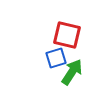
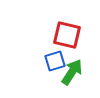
blue square: moved 1 px left, 3 px down
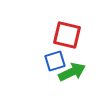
green arrow: rotated 32 degrees clockwise
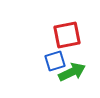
red square: rotated 24 degrees counterclockwise
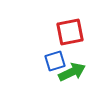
red square: moved 3 px right, 3 px up
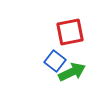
blue square: rotated 35 degrees counterclockwise
